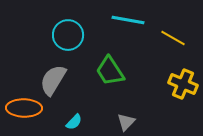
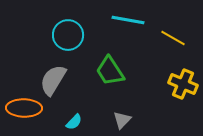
gray triangle: moved 4 px left, 2 px up
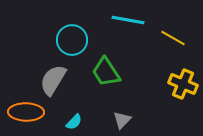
cyan circle: moved 4 px right, 5 px down
green trapezoid: moved 4 px left, 1 px down
orange ellipse: moved 2 px right, 4 px down
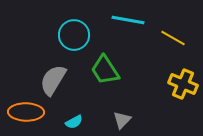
cyan circle: moved 2 px right, 5 px up
green trapezoid: moved 1 px left, 2 px up
cyan semicircle: rotated 18 degrees clockwise
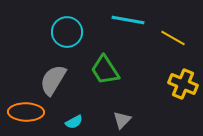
cyan circle: moved 7 px left, 3 px up
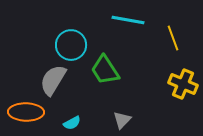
cyan circle: moved 4 px right, 13 px down
yellow line: rotated 40 degrees clockwise
cyan semicircle: moved 2 px left, 1 px down
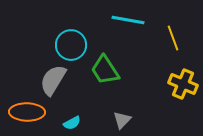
orange ellipse: moved 1 px right
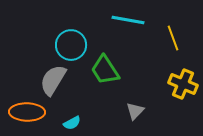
gray triangle: moved 13 px right, 9 px up
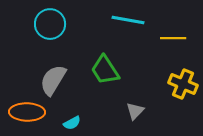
yellow line: rotated 70 degrees counterclockwise
cyan circle: moved 21 px left, 21 px up
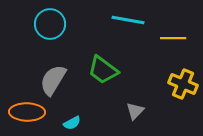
green trapezoid: moved 2 px left; rotated 20 degrees counterclockwise
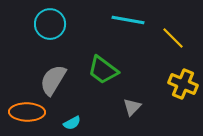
yellow line: rotated 45 degrees clockwise
gray triangle: moved 3 px left, 4 px up
